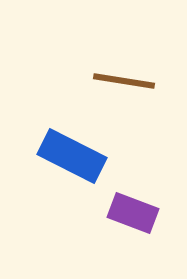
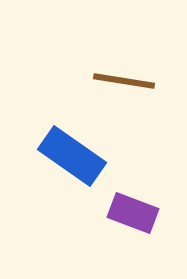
blue rectangle: rotated 8 degrees clockwise
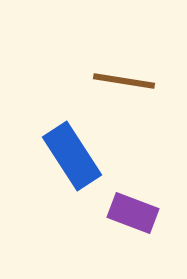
blue rectangle: rotated 22 degrees clockwise
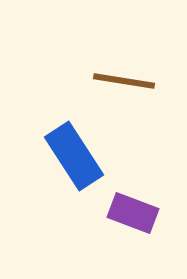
blue rectangle: moved 2 px right
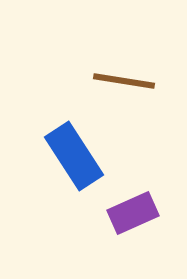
purple rectangle: rotated 45 degrees counterclockwise
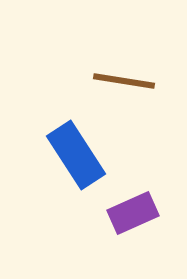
blue rectangle: moved 2 px right, 1 px up
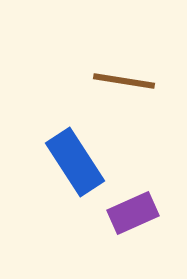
blue rectangle: moved 1 px left, 7 px down
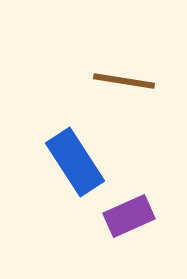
purple rectangle: moved 4 px left, 3 px down
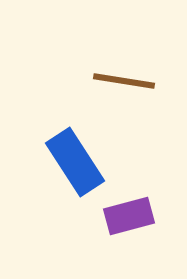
purple rectangle: rotated 9 degrees clockwise
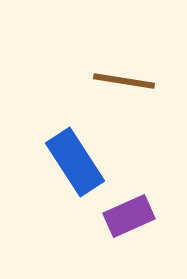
purple rectangle: rotated 9 degrees counterclockwise
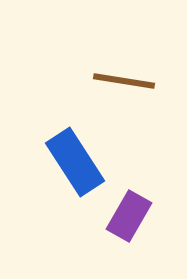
purple rectangle: rotated 36 degrees counterclockwise
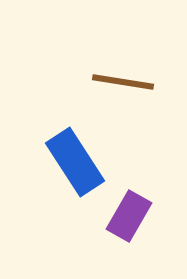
brown line: moved 1 px left, 1 px down
